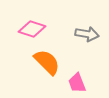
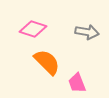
pink diamond: moved 1 px right
gray arrow: moved 2 px up
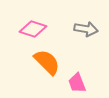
gray arrow: moved 1 px left, 3 px up
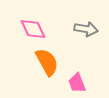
pink diamond: rotated 48 degrees clockwise
orange semicircle: rotated 16 degrees clockwise
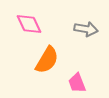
pink diamond: moved 4 px left, 5 px up
orange semicircle: moved 2 px up; rotated 60 degrees clockwise
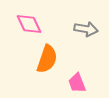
orange semicircle: moved 1 px up; rotated 12 degrees counterclockwise
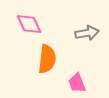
gray arrow: moved 1 px right, 4 px down; rotated 20 degrees counterclockwise
orange semicircle: rotated 12 degrees counterclockwise
